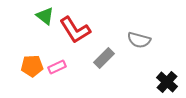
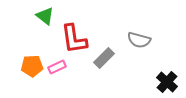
red L-shape: moved 1 px left, 9 px down; rotated 24 degrees clockwise
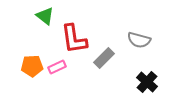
black cross: moved 20 px left
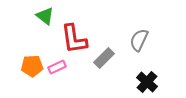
gray semicircle: rotated 100 degrees clockwise
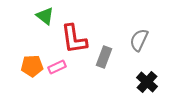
gray rectangle: moved 1 px up; rotated 25 degrees counterclockwise
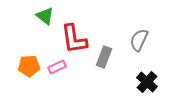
orange pentagon: moved 3 px left
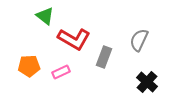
red L-shape: rotated 52 degrees counterclockwise
pink rectangle: moved 4 px right, 5 px down
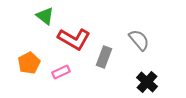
gray semicircle: rotated 115 degrees clockwise
orange pentagon: moved 3 px up; rotated 25 degrees counterclockwise
